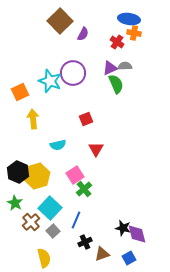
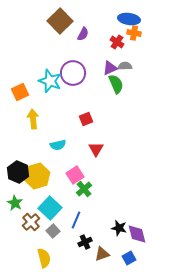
black star: moved 4 px left
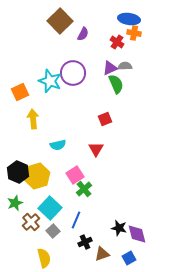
red square: moved 19 px right
green star: rotated 21 degrees clockwise
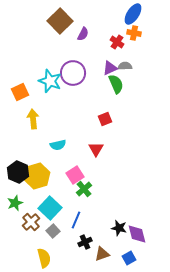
blue ellipse: moved 4 px right, 5 px up; rotated 65 degrees counterclockwise
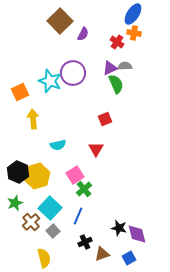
blue line: moved 2 px right, 4 px up
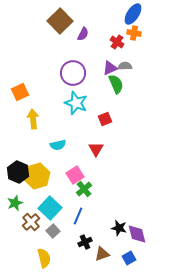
cyan star: moved 26 px right, 22 px down
